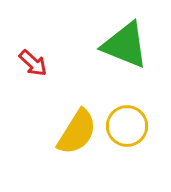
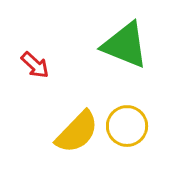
red arrow: moved 2 px right, 2 px down
yellow semicircle: rotated 12 degrees clockwise
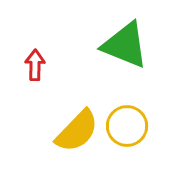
red arrow: rotated 132 degrees counterclockwise
yellow semicircle: moved 1 px up
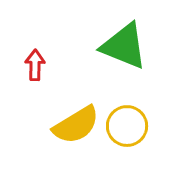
green triangle: moved 1 px left, 1 px down
yellow semicircle: moved 1 px left, 6 px up; rotated 15 degrees clockwise
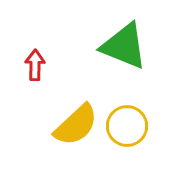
yellow semicircle: rotated 12 degrees counterclockwise
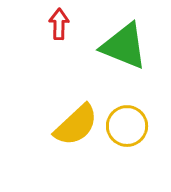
red arrow: moved 24 px right, 41 px up
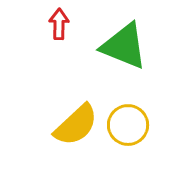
yellow circle: moved 1 px right, 1 px up
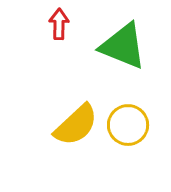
green triangle: moved 1 px left
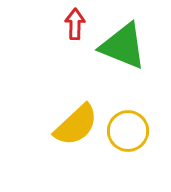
red arrow: moved 16 px right
yellow circle: moved 6 px down
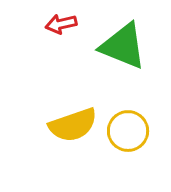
red arrow: moved 14 px left; rotated 104 degrees counterclockwise
yellow semicircle: moved 3 px left; rotated 24 degrees clockwise
